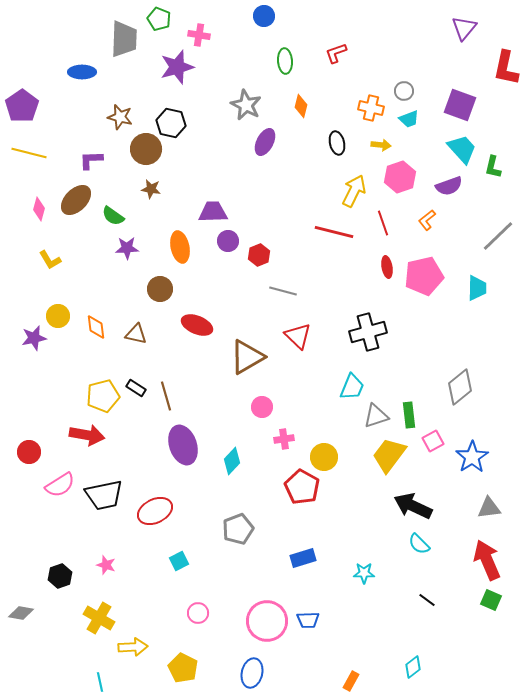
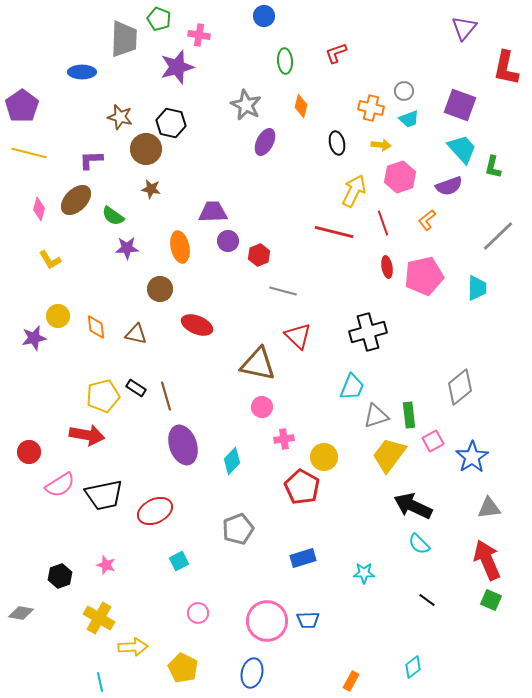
brown triangle at (247, 357): moved 11 px right, 7 px down; rotated 42 degrees clockwise
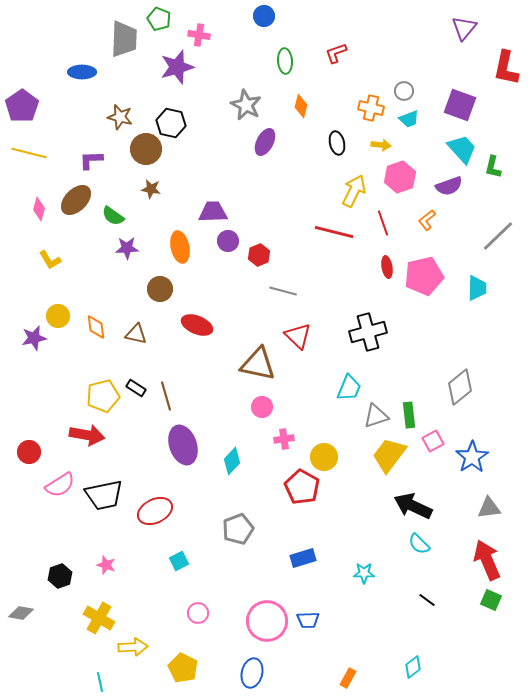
cyan trapezoid at (352, 387): moved 3 px left, 1 px down
orange rectangle at (351, 681): moved 3 px left, 3 px up
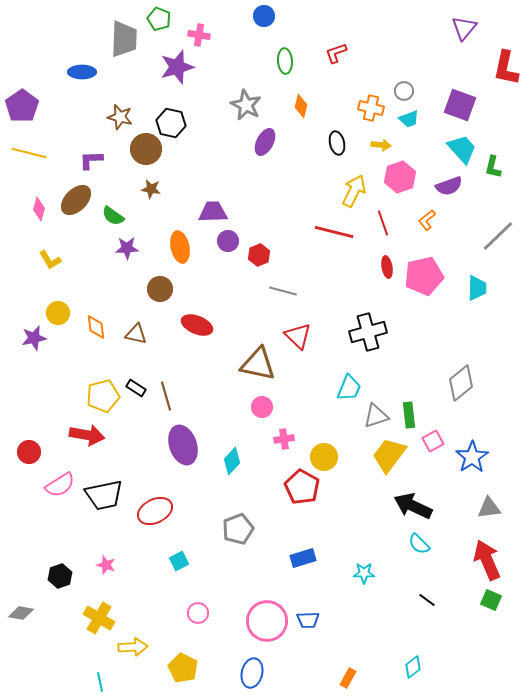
yellow circle at (58, 316): moved 3 px up
gray diamond at (460, 387): moved 1 px right, 4 px up
